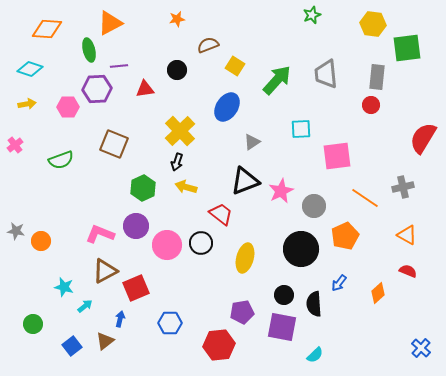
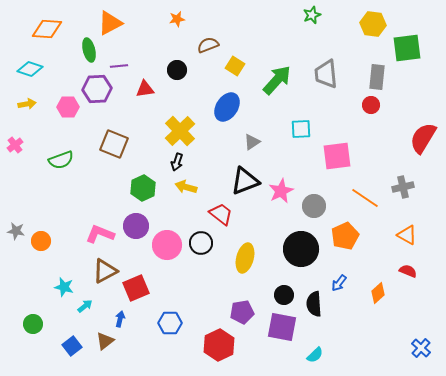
red hexagon at (219, 345): rotated 20 degrees counterclockwise
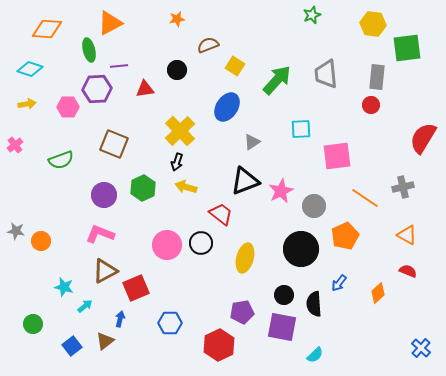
purple circle at (136, 226): moved 32 px left, 31 px up
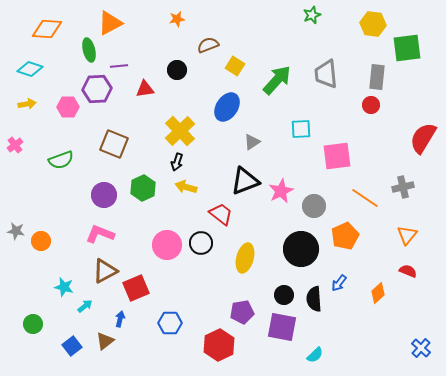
orange triangle at (407, 235): rotated 40 degrees clockwise
black semicircle at (314, 304): moved 5 px up
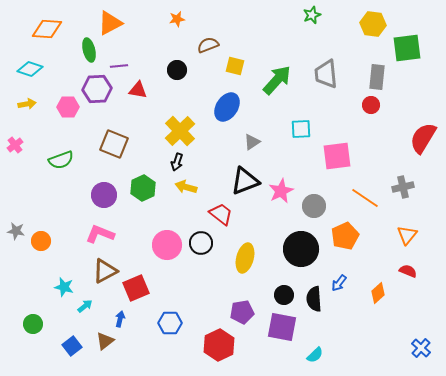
yellow square at (235, 66): rotated 18 degrees counterclockwise
red triangle at (145, 89): moved 7 px left, 1 px down; rotated 18 degrees clockwise
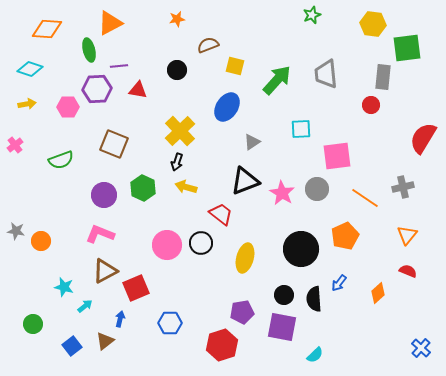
gray rectangle at (377, 77): moved 6 px right
green hexagon at (143, 188): rotated 10 degrees counterclockwise
pink star at (281, 191): moved 1 px right, 2 px down; rotated 15 degrees counterclockwise
gray circle at (314, 206): moved 3 px right, 17 px up
red hexagon at (219, 345): moved 3 px right; rotated 8 degrees clockwise
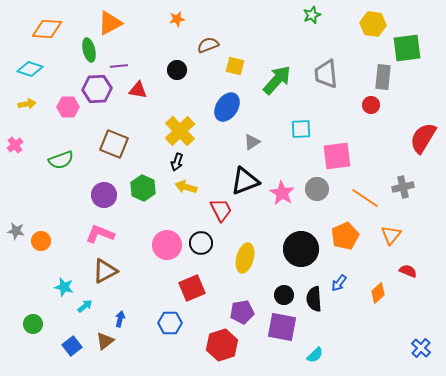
red trapezoid at (221, 214): moved 4 px up; rotated 25 degrees clockwise
orange triangle at (407, 235): moved 16 px left
red square at (136, 288): moved 56 px right
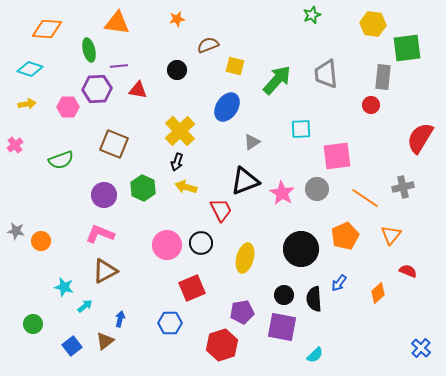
orange triangle at (110, 23): moved 7 px right; rotated 36 degrees clockwise
red semicircle at (423, 138): moved 3 px left
